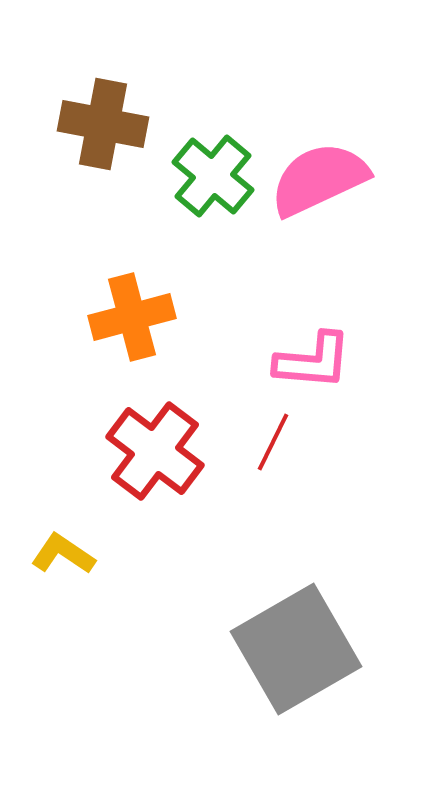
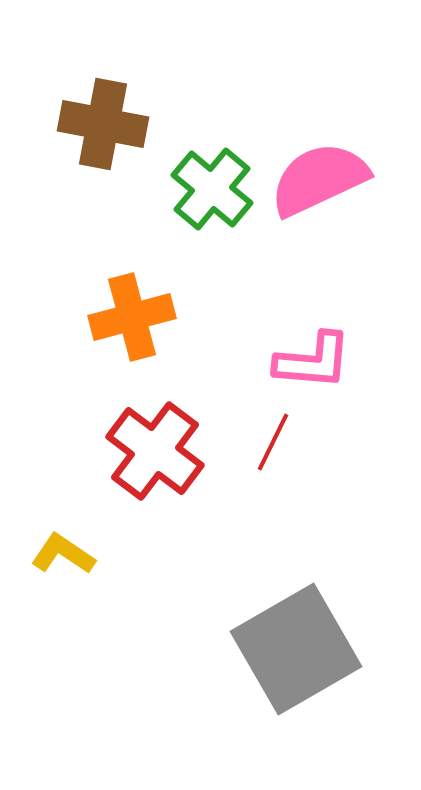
green cross: moved 1 px left, 13 px down
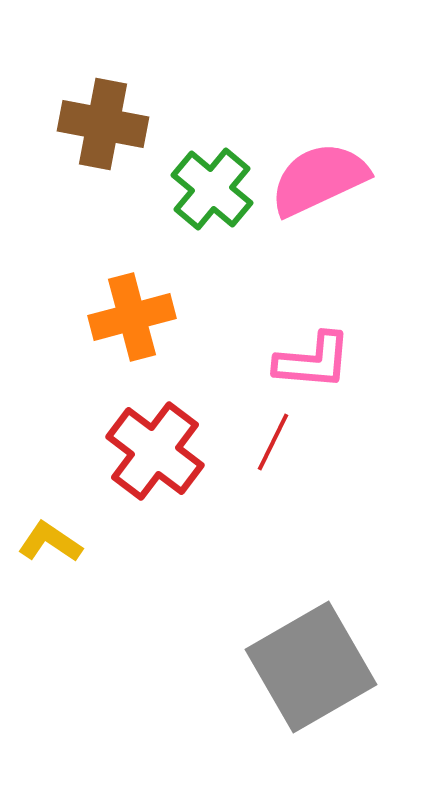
yellow L-shape: moved 13 px left, 12 px up
gray square: moved 15 px right, 18 px down
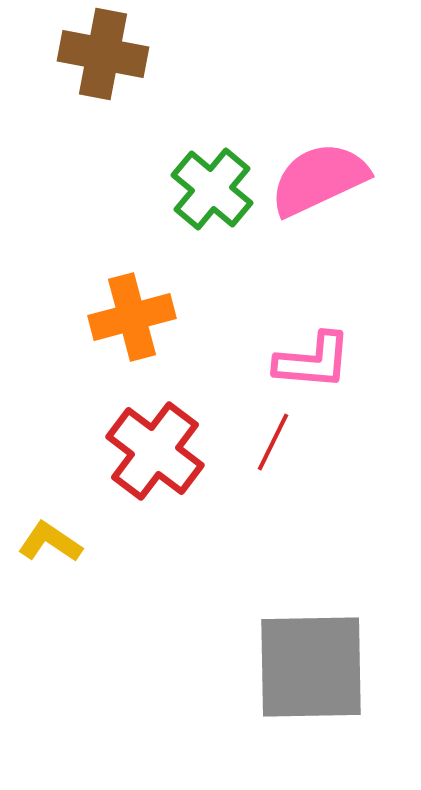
brown cross: moved 70 px up
gray square: rotated 29 degrees clockwise
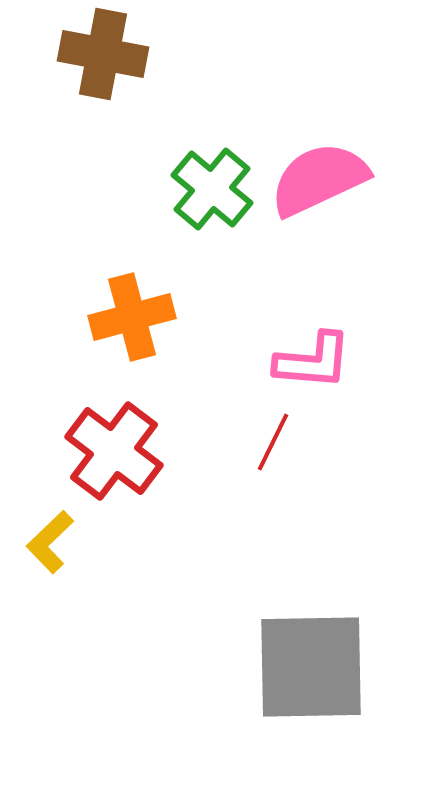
red cross: moved 41 px left
yellow L-shape: rotated 78 degrees counterclockwise
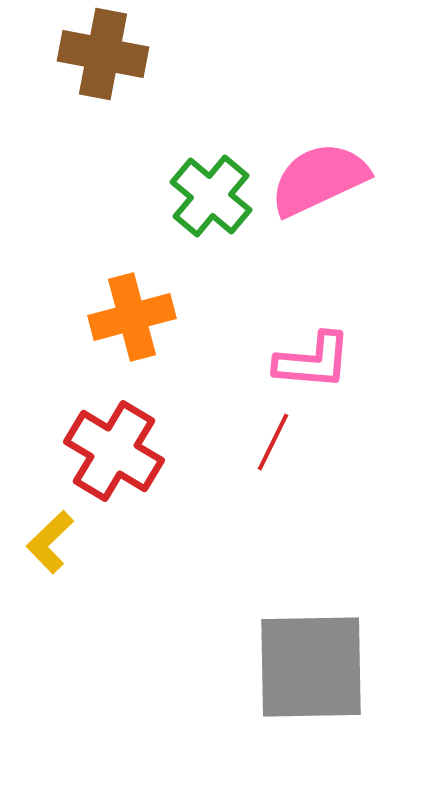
green cross: moved 1 px left, 7 px down
red cross: rotated 6 degrees counterclockwise
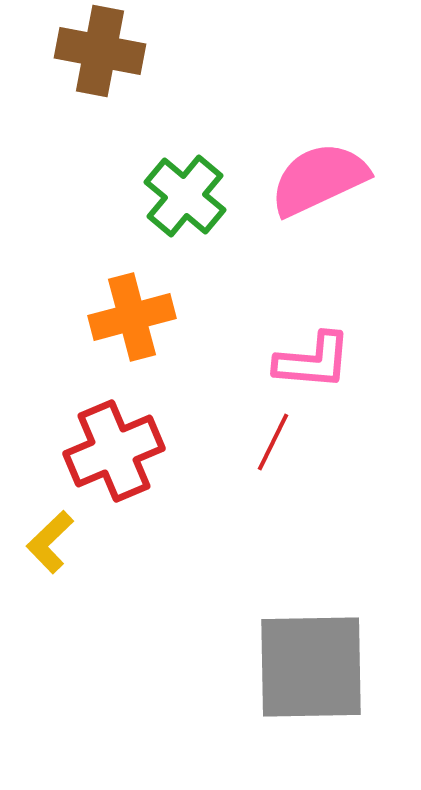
brown cross: moved 3 px left, 3 px up
green cross: moved 26 px left
red cross: rotated 36 degrees clockwise
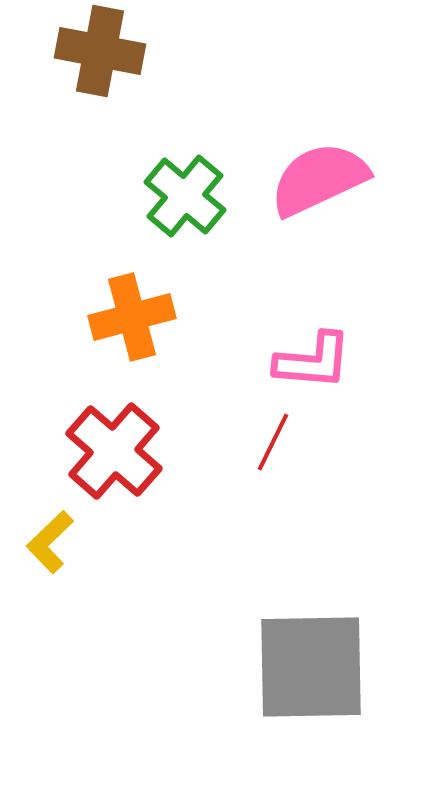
red cross: rotated 26 degrees counterclockwise
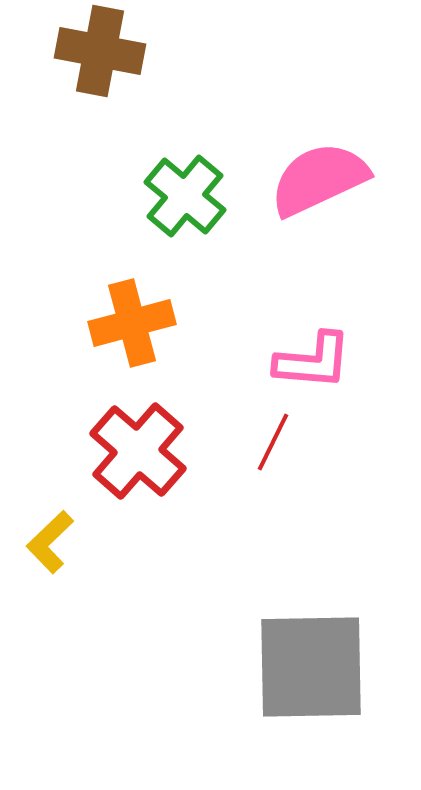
orange cross: moved 6 px down
red cross: moved 24 px right
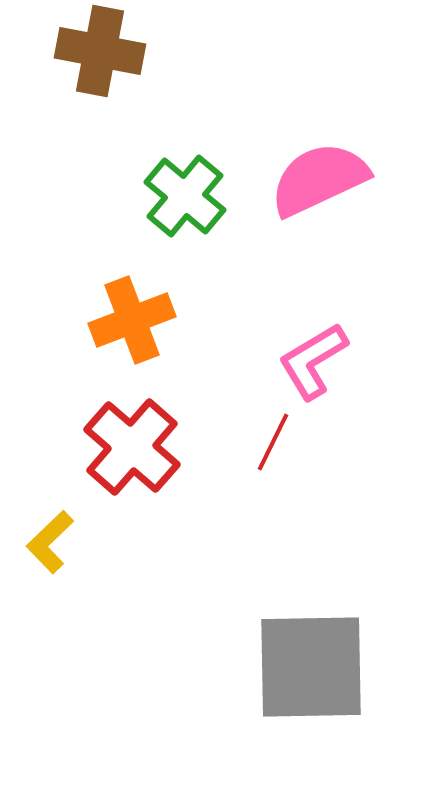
orange cross: moved 3 px up; rotated 6 degrees counterclockwise
pink L-shape: rotated 144 degrees clockwise
red cross: moved 6 px left, 4 px up
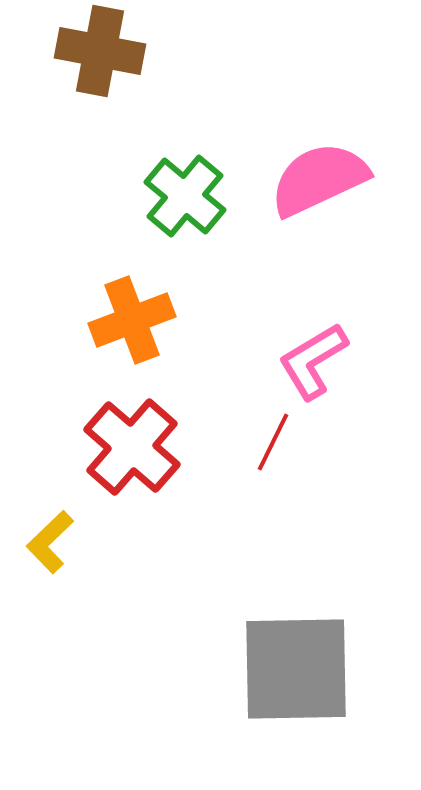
gray square: moved 15 px left, 2 px down
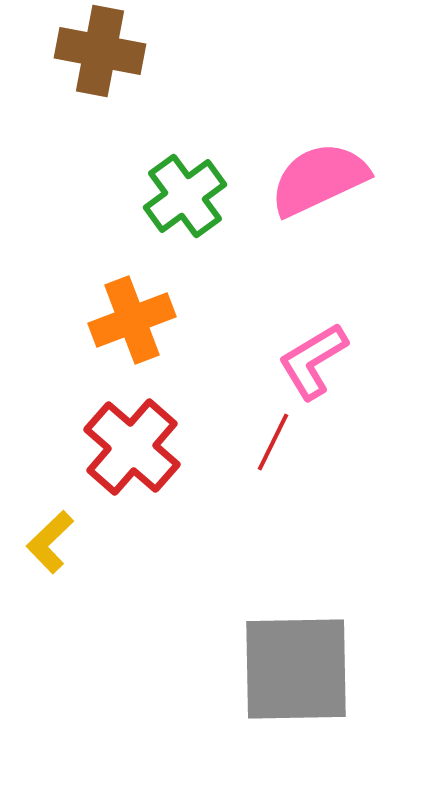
green cross: rotated 14 degrees clockwise
